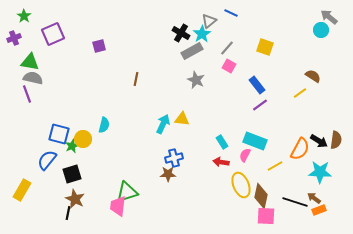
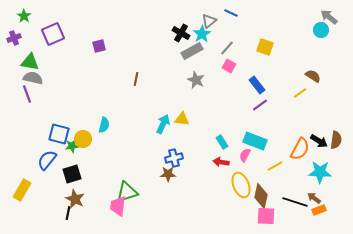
green star at (72, 146): rotated 16 degrees clockwise
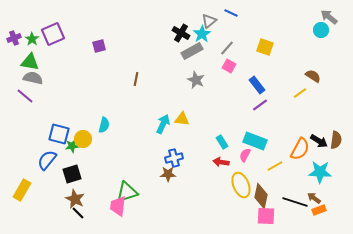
green star at (24, 16): moved 8 px right, 23 px down
purple line at (27, 94): moved 2 px left, 2 px down; rotated 30 degrees counterclockwise
black line at (68, 213): moved 10 px right; rotated 56 degrees counterclockwise
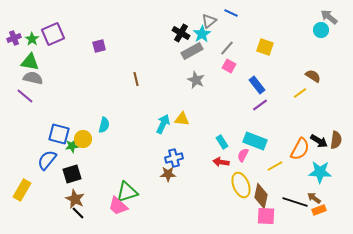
brown line at (136, 79): rotated 24 degrees counterclockwise
pink semicircle at (245, 155): moved 2 px left
pink trapezoid at (118, 206): rotated 55 degrees counterclockwise
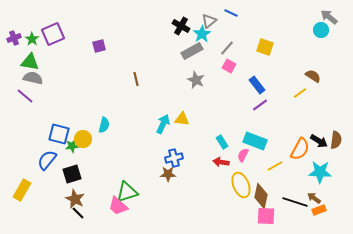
black cross at (181, 33): moved 7 px up
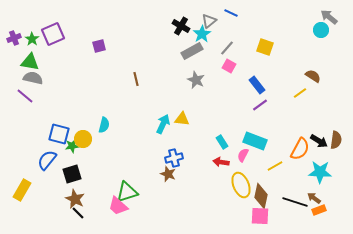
brown star at (168, 174): rotated 21 degrees clockwise
pink square at (266, 216): moved 6 px left
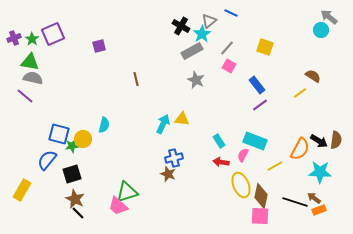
cyan rectangle at (222, 142): moved 3 px left, 1 px up
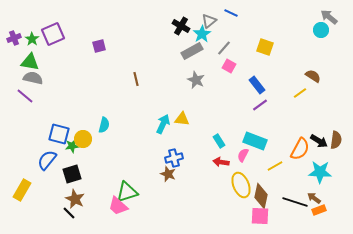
gray line at (227, 48): moved 3 px left
black line at (78, 213): moved 9 px left
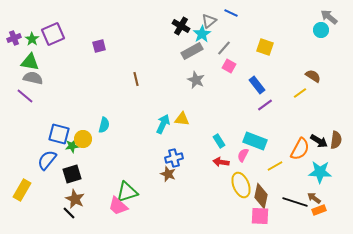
purple line at (260, 105): moved 5 px right
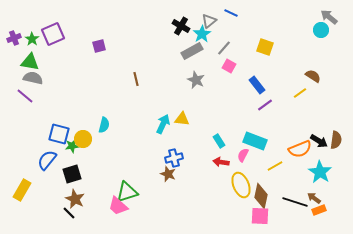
orange semicircle at (300, 149): rotated 40 degrees clockwise
cyan star at (320, 172): rotated 30 degrees clockwise
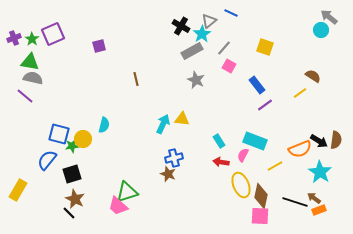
yellow rectangle at (22, 190): moved 4 px left
